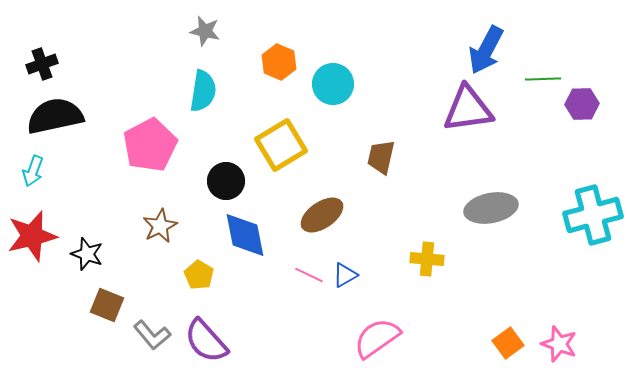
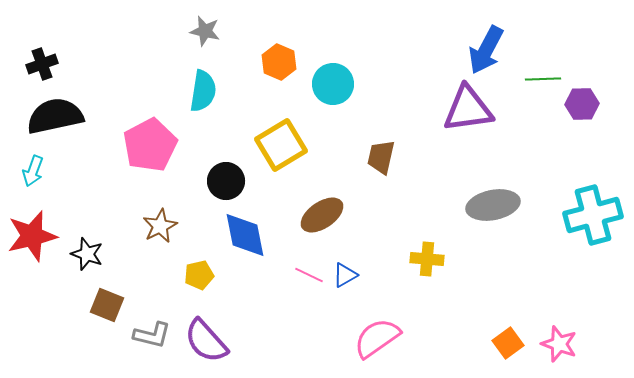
gray ellipse: moved 2 px right, 3 px up
yellow pentagon: rotated 28 degrees clockwise
gray L-shape: rotated 36 degrees counterclockwise
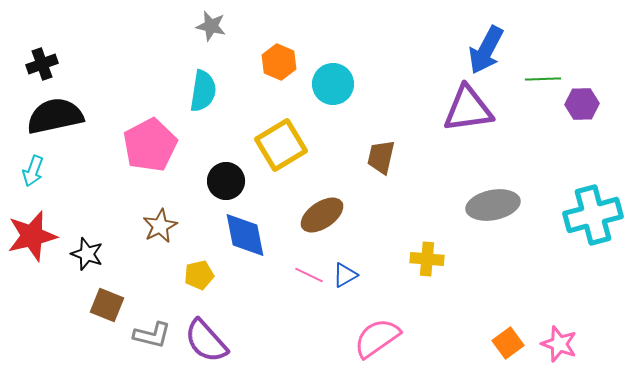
gray star: moved 6 px right, 5 px up
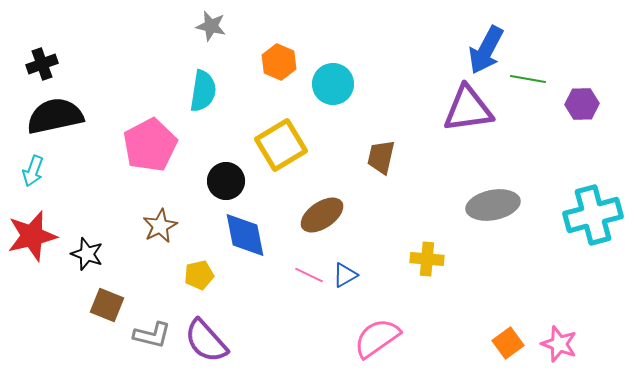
green line: moved 15 px left; rotated 12 degrees clockwise
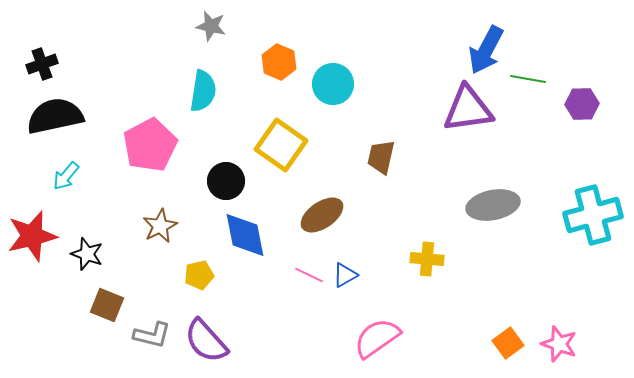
yellow square: rotated 24 degrees counterclockwise
cyan arrow: moved 33 px right, 5 px down; rotated 20 degrees clockwise
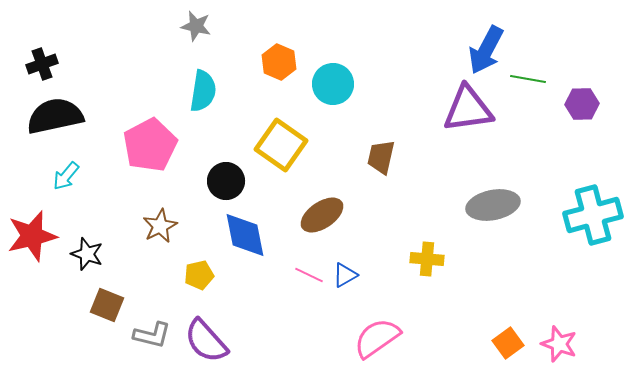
gray star: moved 15 px left
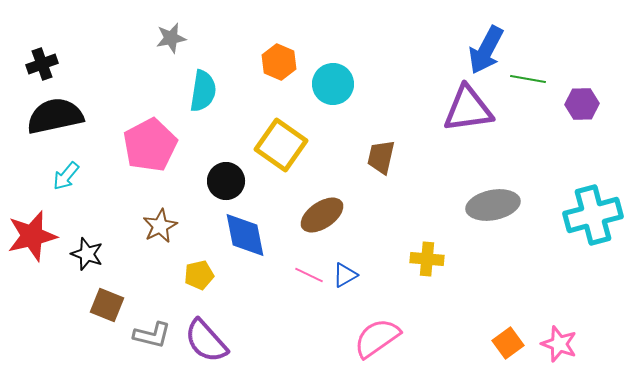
gray star: moved 25 px left, 12 px down; rotated 24 degrees counterclockwise
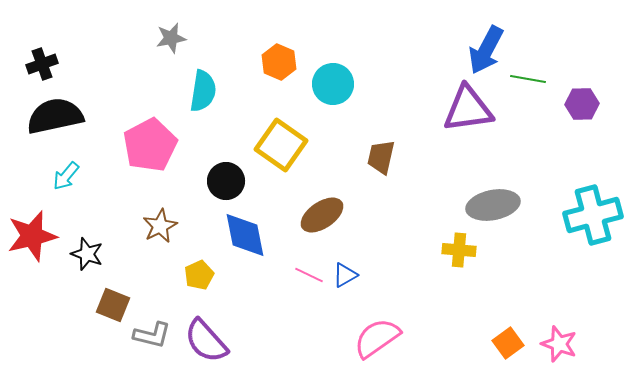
yellow cross: moved 32 px right, 9 px up
yellow pentagon: rotated 12 degrees counterclockwise
brown square: moved 6 px right
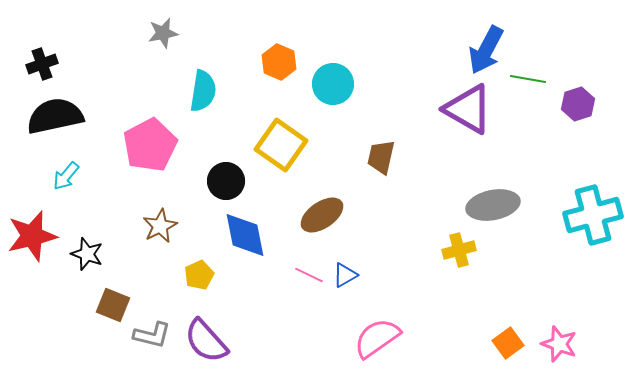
gray star: moved 8 px left, 5 px up
purple hexagon: moved 4 px left; rotated 16 degrees counterclockwise
purple triangle: rotated 38 degrees clockwise
yellow cross: rotated 20 degrees counterclockwise
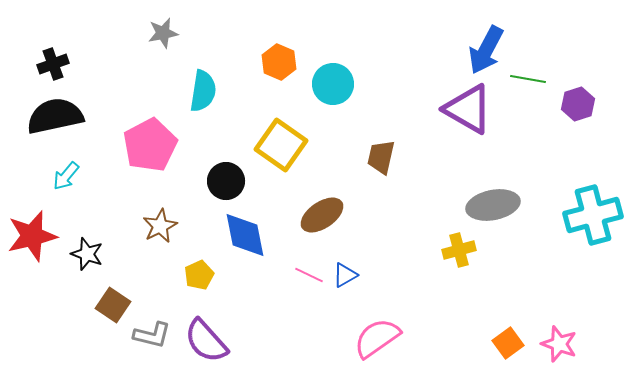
black cross: moved 11 px right
brown square: rotated 12 degrees clockwise
